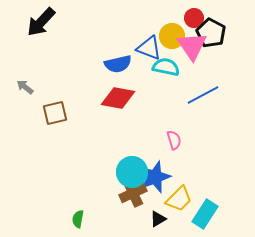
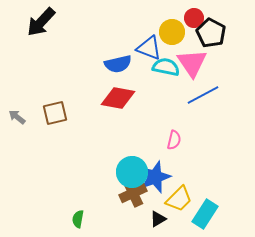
yellow circle: moved 4 px up
pink triangle: moved 17 px down
gray arrow: moved 8 px left, 30 px down
pink semicircle: rotated 30 degrees clockwise
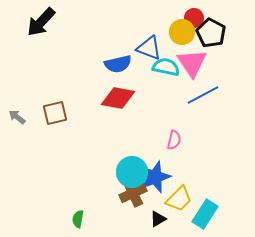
yellow circle: moved 10 px right
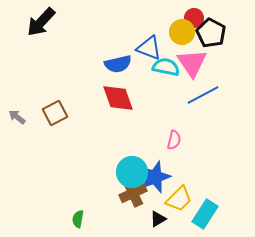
red diamond: rotated 60 degrees clockwise
brown square: rotated 15 degrees counterclockwise
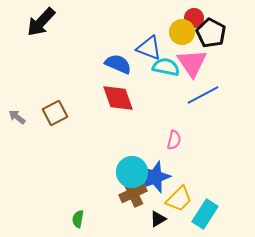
blue semicircle: rotated 144 degrees counterclockwise
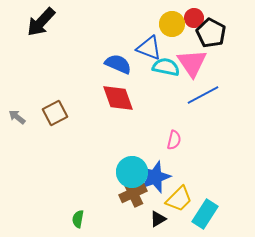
yellow circle: moved 10 px left, 8 px up
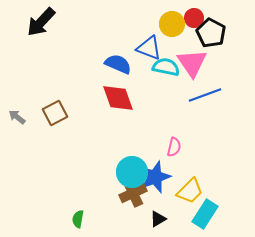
blue line: moved 2 px right; rotated 8 degrees clockwise
pink semicircle: moved 7 px down
yellow trapezoid: moved 11 px right, 8 px up
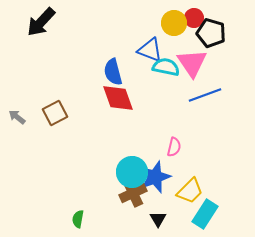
yellow circle: moved 2 px right, 1 px up
black pentagon: rotated 12 degrees counterclockwise
blue triangle: moved 1 px right, 2 px down
blue semicircle: moved 5 px left, 8 px down; rotated 128 degrees counterclockwise
black triangle: rotated 30 degrees counterclockwise
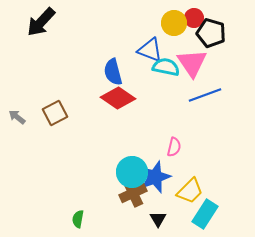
red diamond: rotated 36 degrees counterclockwise
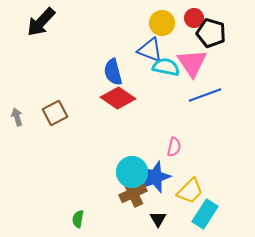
yellow circle: moved 12 px left
gray arrow: rotated 36 degrees clockwise
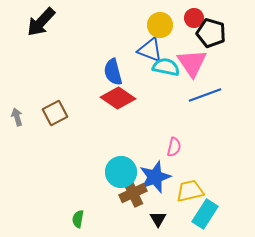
yellow circle: moved 2 px left, 2 px down
cyan circle: moved 11 px left
yellow trapezoid: rotated 148 degrees counterclockwise
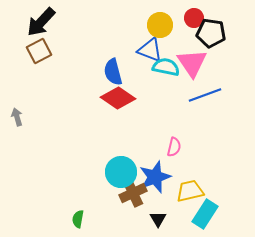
black pentagon: rotated 8 degrees counterclockwise
brown square: moved 16 px left, 62 px up
